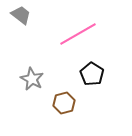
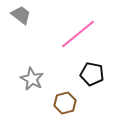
pink line: rotated 9 degrees counterclockwise
black pentagon: rotated 20 degrees counterclockwise
brown hexagon: moved 1 px right
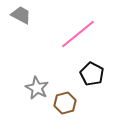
gray trapezoid: rotated 10 degrees counterclockwise
black pentagon: rotated 15 degrees clockwise
gray star: moved 5 px right, 9 px down
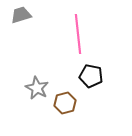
gray trapezoid: rotated 45 degrees counterclockwise
pink line: rotated 57 degrees counterclockwise
black pentagon: moved 1 px left, 2 px down; rotated 15 degrees counterclockwise
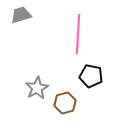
pink line: rotated 9 degrees clockwise
gray star: rotated 15 degrees clockwise
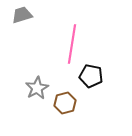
gray trapezoid: moved 1 px right
pink line: moved 6 px left, 10 px down; rotated 6 degrees clockwise
